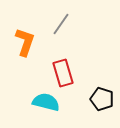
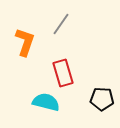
black pentagon: rotated 15 degrees counterclockwise
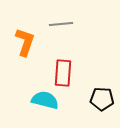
gray line: rotated 50 degrees clockwise
red rectangle: rotated 20 degrees clockwise
cyan semicircle: moved 1 px left, 2 px up
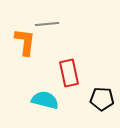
gray line: moved 14 px left
orange L-shape: rotated 12 degrees counterclockwise
red rectangle: moved 6 px right; rotated 16 degrees counterclockwise
